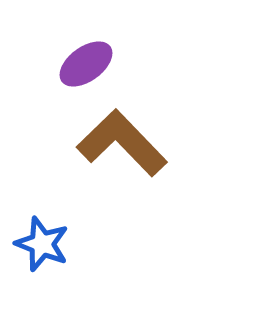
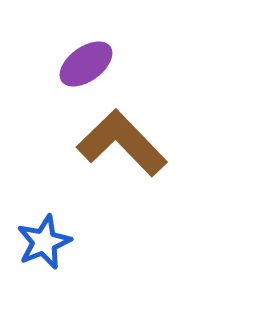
blue star: moved 2 px right, 2 px up; rotated 28 degrees clockwise
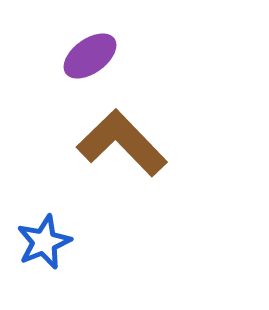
purple ellipse: moved 4 px right, 8 px up
